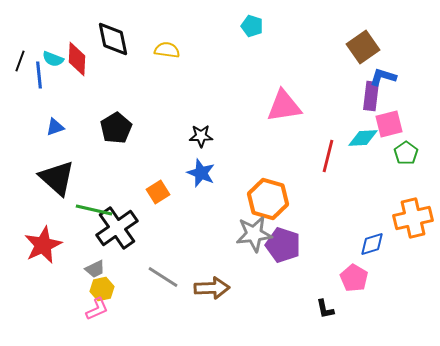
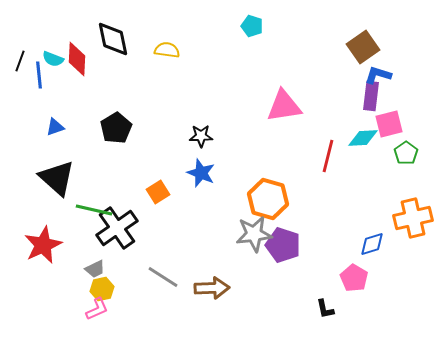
blue L-shape: moved 5 px left, 2 px up
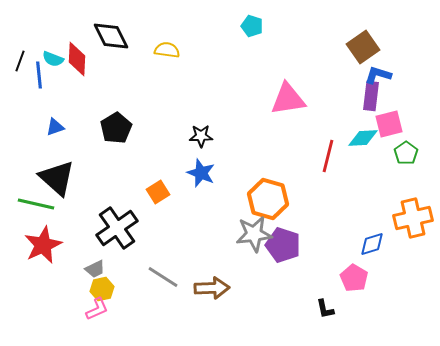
black diamond: moved 2 px left, 3 px up; rotated 15 degrees counterclockwise
pink triangle: moved 4 px right, 7 px up
green line: moved 58 px left, 6 px up
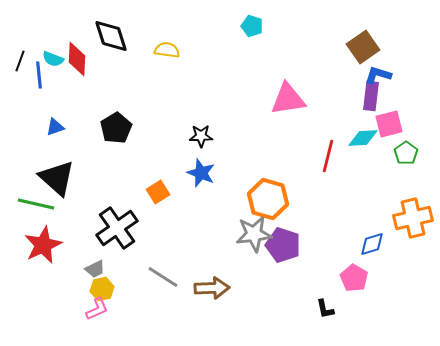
black diamond: rotated 9 degrees clockwise
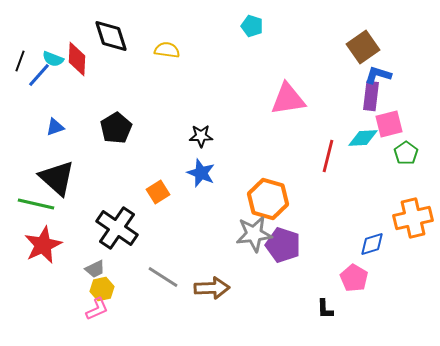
blue line: rotated 48 degrees clockwise
black cross: rotated 21 degrees counterclockwise
black L-shape: rotated 10 degrees clockwise
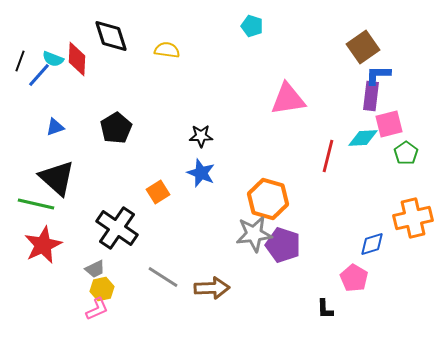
blue L-shape: rotated 16 degrees counterclockwise
